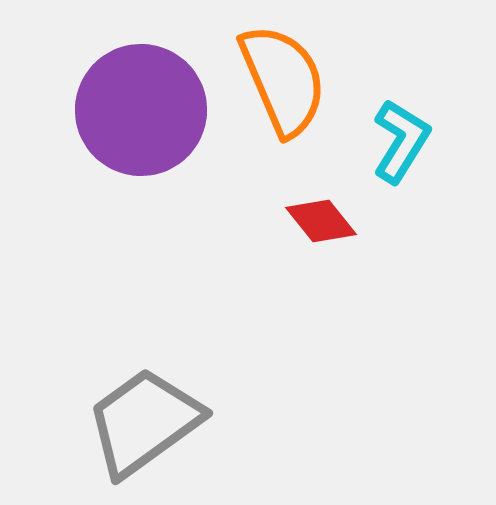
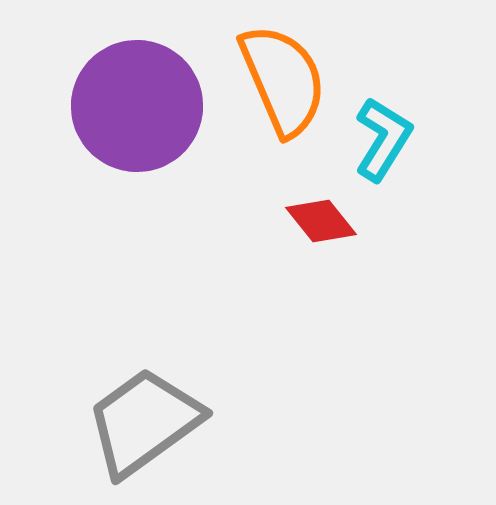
purple circle: moved 4 px left, 4 px up
cyan L-shape: moved 18 px left, 2 px up
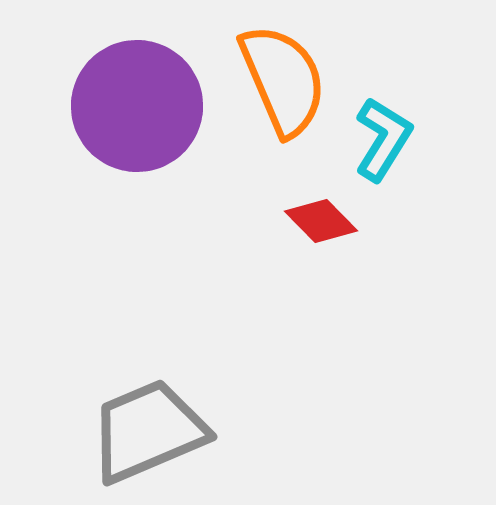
red diamond: rotated 6 degrees counterclockwise
gray trapezoid: moved 4 px right, 9 px down; rotated 13 degrees clockwise
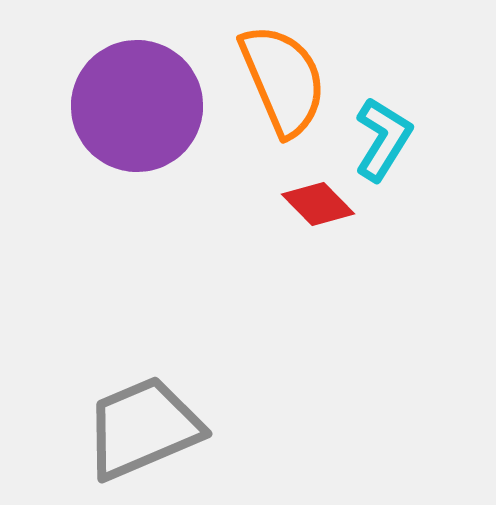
red diamond: moved 3 px left, 17 px up
gray trapezoid: moved 5 px left, 3 px up
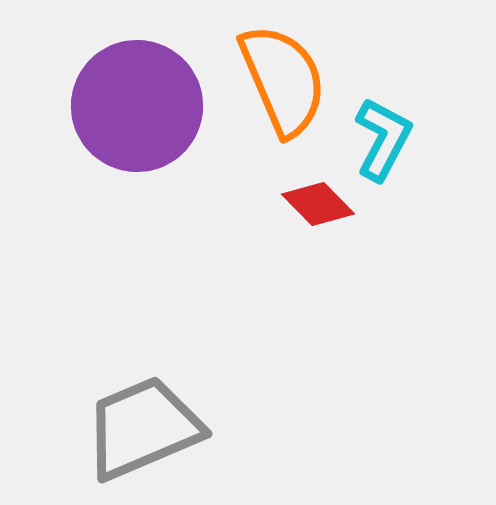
cyan L-shape: rotated 4 degrees counterclockwise
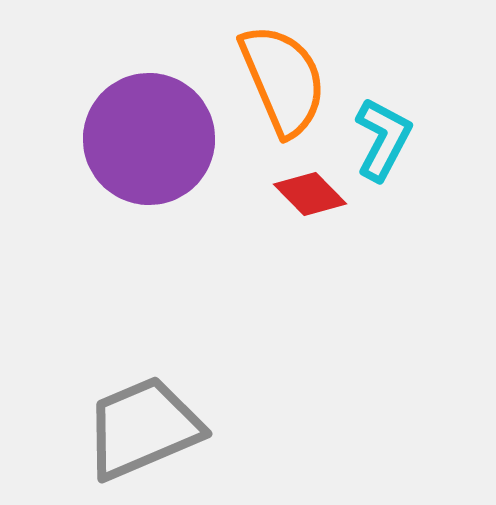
purple circle: moved 12 px right, 33 px down
red diamond: moved 8 px left, 10 px up
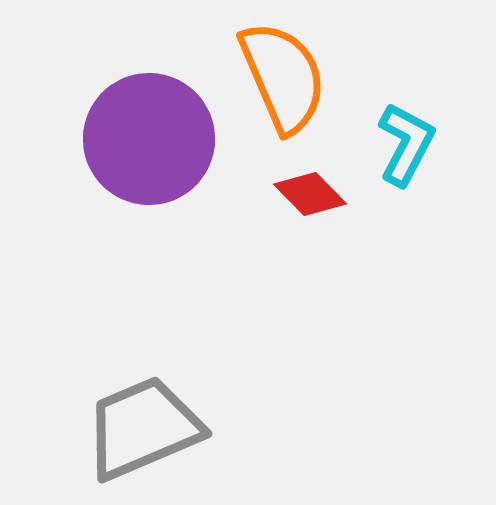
orange semicircle: moved 3 px up
cyan L-shape: moved 23 px right, 5 px down
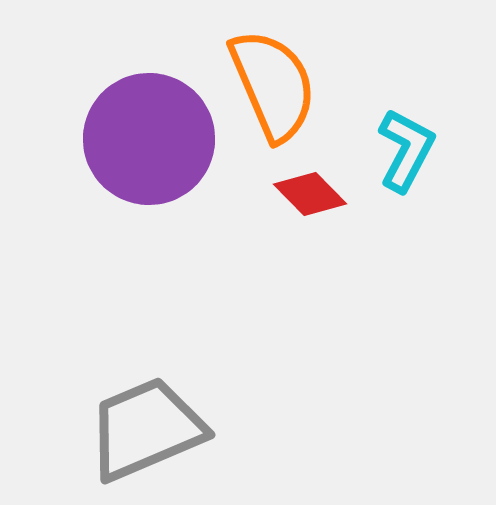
orange semicircle: moved 10 px left, 8 px down
cyan L-shape: moved 6 px down
gray trapezoid: moved 3 px right, 1 px down
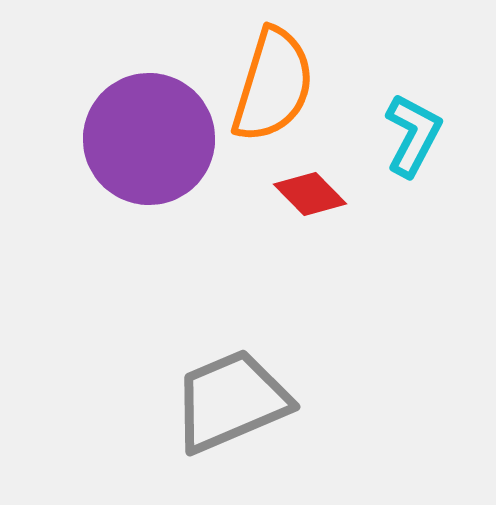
orange semicircle: rotated 40 degrees clockwise
cyan L-shape: moved 7 px right, 15 px up
gray trapezoid: moved 85 px right, 28 px up
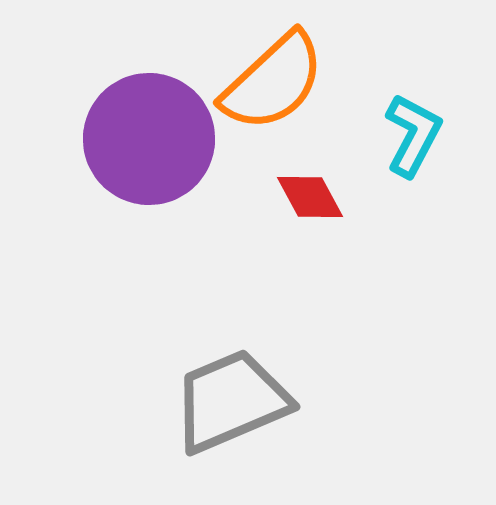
orange semicircle: moved 3 px up; rotated 30 degrees clockwise
red diamond: moved 3 px down; rotated 16 degrees clockwise
